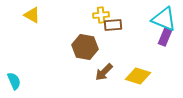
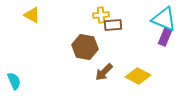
yellow diamond: rotated 10 degrees clockwise
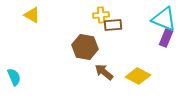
purple rectangle: moved 1 px right, 1 px down
brown arrow: rotated 84 degrees clockwise
cyan semicircle: moved 4 px up
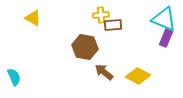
yellow triangle: moved 1 px right, 3 px down
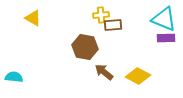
purple rectangle: rotated 66 degrees clockwise
cyan semicircle: rotated 60 degrees counterclockwise
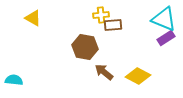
purple rectangle: rotated 30 degrees counterclockwise
cyan semicircle: moved 3 px down
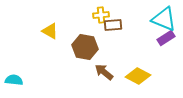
yellow triangle: moved 17 px right, 13 px down
